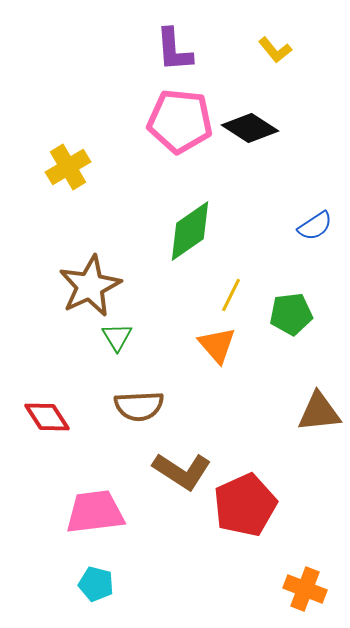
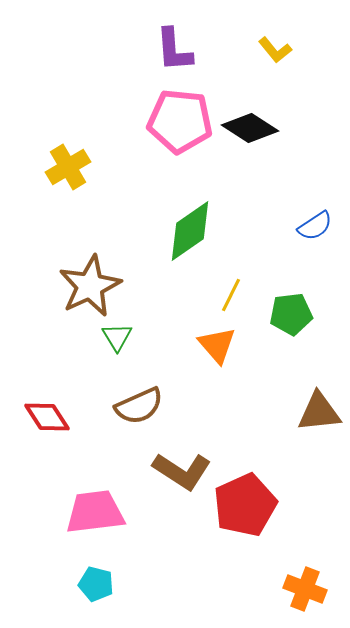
brown semicircle: rotated 21 degrees counterclockwise
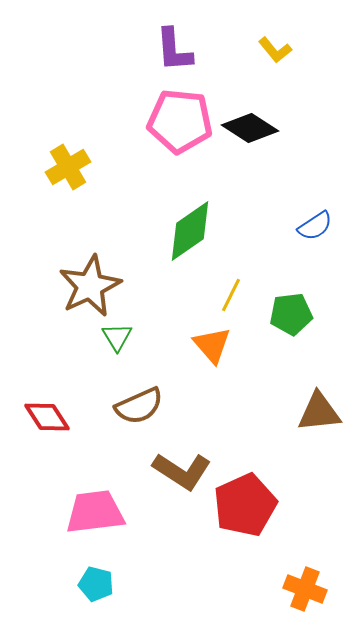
orange triangle: moved 5 px left
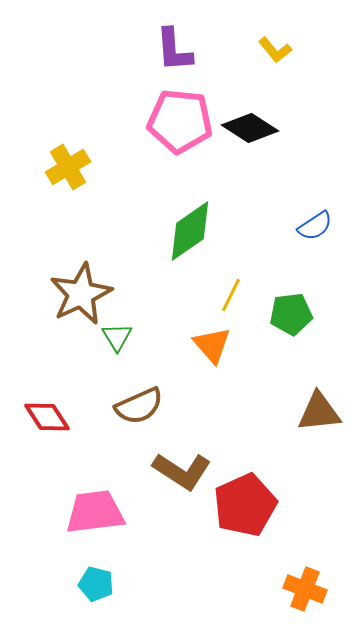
brown star: moved 9 px left, 8 px down
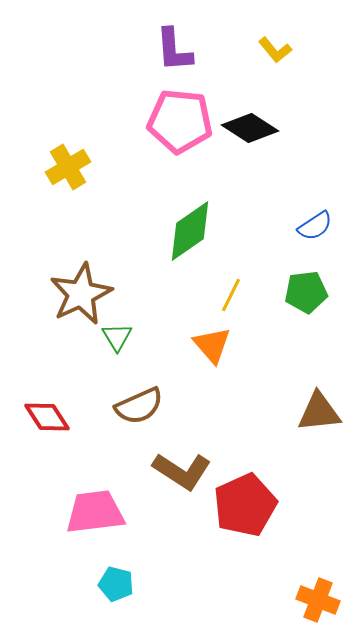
green pentagon: moved 15 px right, 22 px up
cyan pentagon: moved 20 px right
orange cross: moved 13 px right, 11 px down
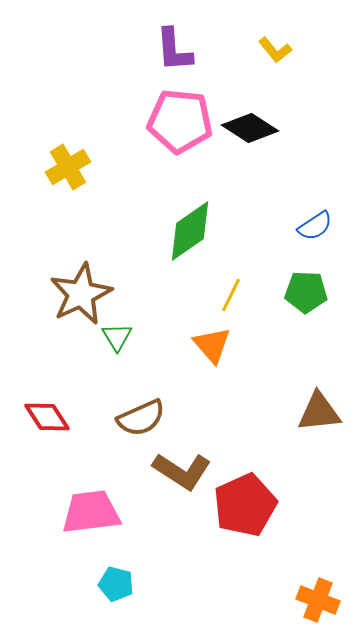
green pentagon: rotated 9 degrees clockwise
brown semicircle: moved 2 px right, 12 px down
pink trapezoid: moved 4 px left
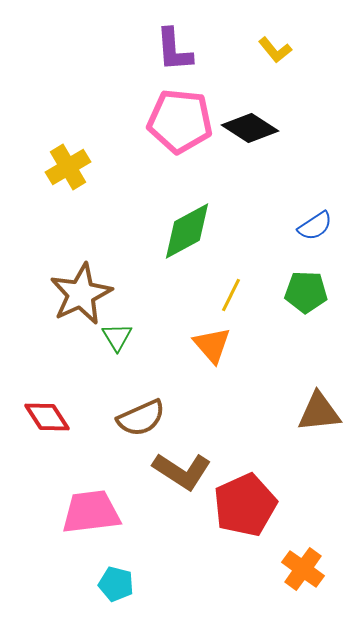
green diamond: moved 3 px left; rotated 6 degrees clockwise
orange cross: moved 15 px left, 31 px up; rotated 15 degrees clockwise
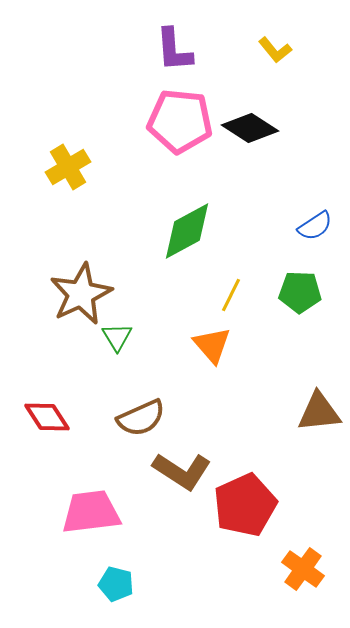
green pentagon: moved 6 px left
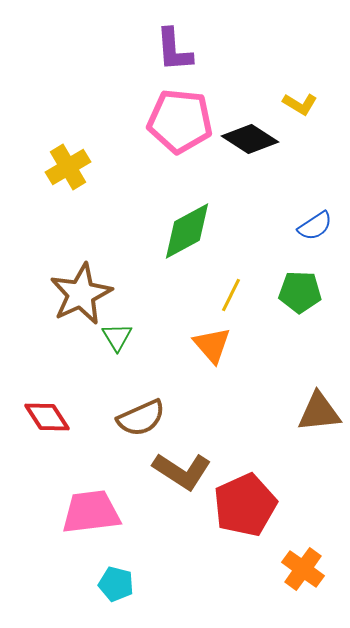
yellow L-shape: moved 25 px right, 54 px down; rotated 20 degrees counterclockwise
black diamond: moved 11 px down
